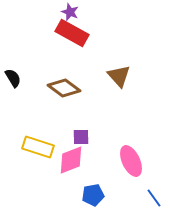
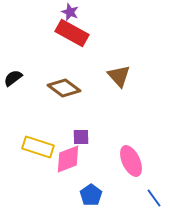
black semicircle: rotated 96 degrees counterclockwise
pink diamond: moved 3 px left, 1 px up
blue pentagon: moved 2 px left; rotated 25 degrees counterclockwise
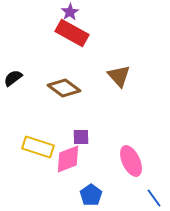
purple star: rotated 18 degrees clockwise
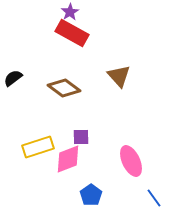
yellow rectangle: rotated 36 degrees counterclockwise
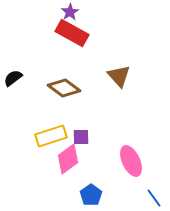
yellow rectangle: moved 13 px right, 11 px up
pink diamond: rotated 16 degrees counterclockwise
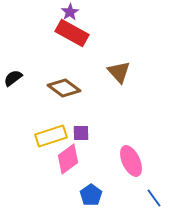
brown triangle: moved 4 px up
purple square: moved 4 px up
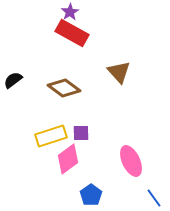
black semicircle: moved 2 px down
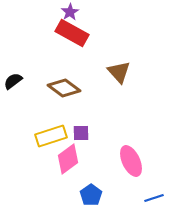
black semicircle: moved 1 px down
blue line: rotated 72 degrees counterclockwise
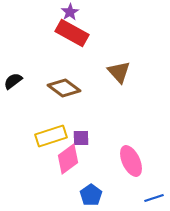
purple square: moved 5 px down
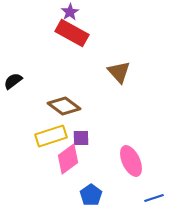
brown diamond: moved 18 px down
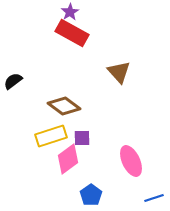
purple square: moved 1 px right
